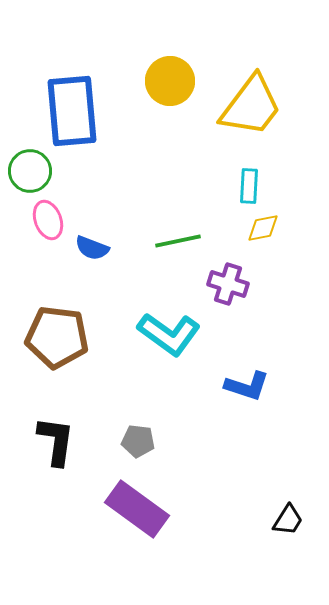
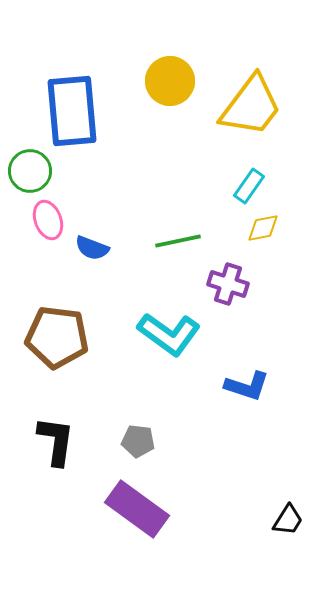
cyan rectangle: rotated 32 degrees clockwise
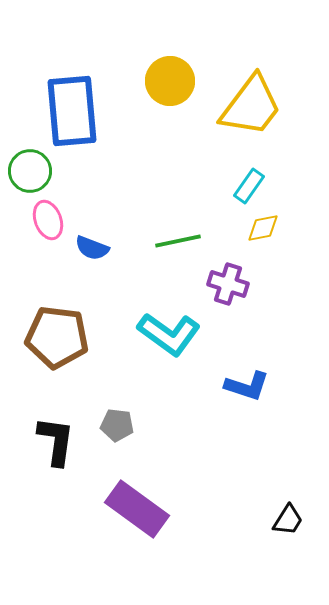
gray pentagon: moved 21 px left, 16 px up
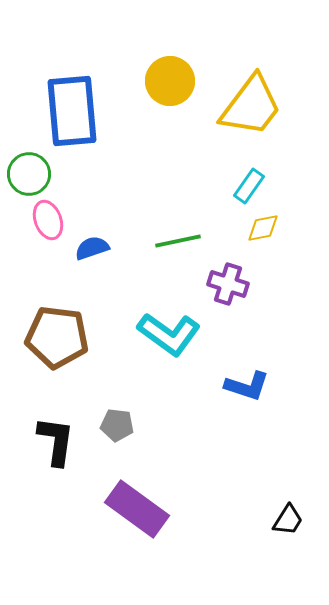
green circle: moved 1 px left, 3 px down
blue semicircle: rotated 140 degrees clockwise
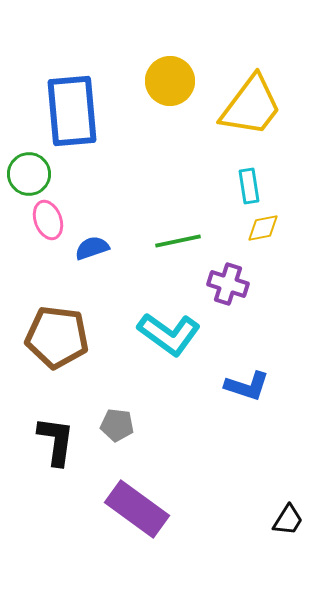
cyan rectangle: rotated 44 degrees counterclockwise
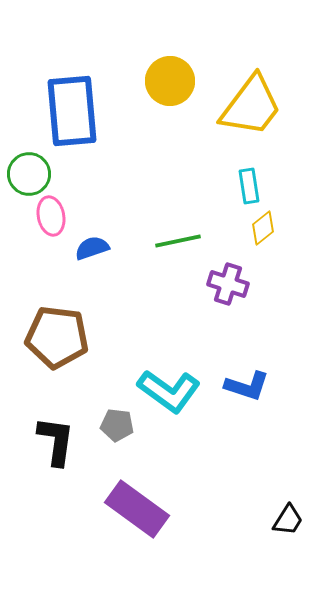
pink ellipse: moved 3 px right, 4 px up; rotated 9 degrees clockwise
yellow diamond: rotated 28 degrees counterclockwise
cyan L-shape: moved 57 px down
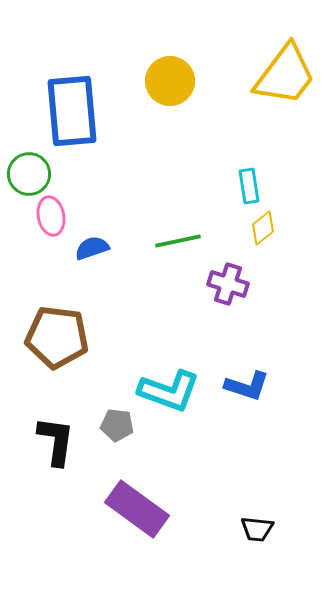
yellow trapezoid: moved 34 px right, 31 px up
cyan L-shape: rotated 16 degrees counterclockwise
black trapezoid: moved 31 px left, 9 px down; rotated 64 degrees clockwise
